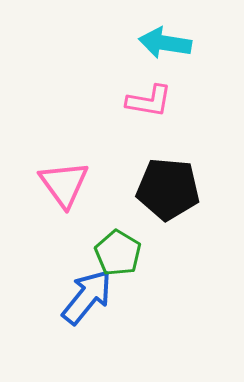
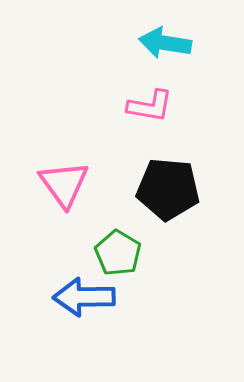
pink L-shape: moved 1 px right, 5 px down
blue arrow: moved 3 px left; rotated 130 degrees counterclockwise
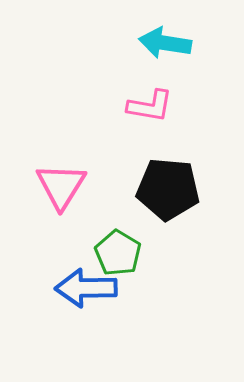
pink triangle: moved 3 px left, 2 px down; rotated 8 degrees clockwise
blue arrow: moved 2 px right, 9 px up
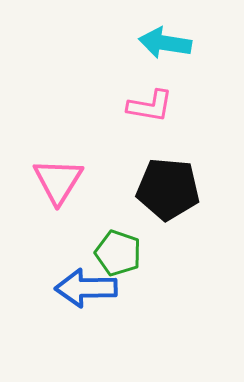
pink triangle: moved 3 px left, 5 px up
green pentagon: rotated 12 degrees counterclockwise
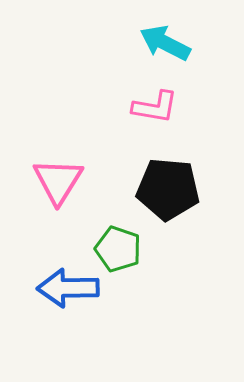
cyan arrow: rotated 18 degrees clockwise
pink L-shape: moved 5 px right, 1 px down
green pentagon: moved 4 px up
blue arrow: moved 18 px left
